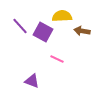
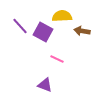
purple triangle: moved 13 px right, 4 px down
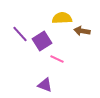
yellow semicircle: moved 2 px down
purple line: moved 8 px down
purple square: moved 1 px left, 9 px down; rotated 30 degrees clockwise
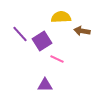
yellow semicircle: moved 1 px left, 1 px up
purple triangle: rotated 21 degrees counterclockwise
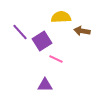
purple line: moved 2 px up
pink line: moved 1 px left
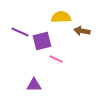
purple line: rotated 24 degrees counterclockwise
purple square: rotated 18 degrees clockwise
purple triangle: moved 11 px left
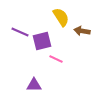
yellow semicircle: rotated 60 degrees clockwise
